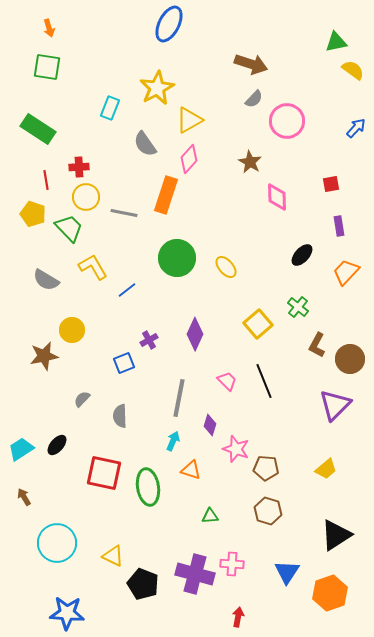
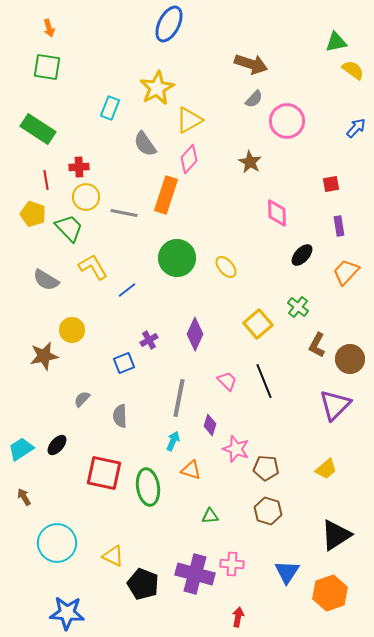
pink diamond at (277, 197): moved 16 px down
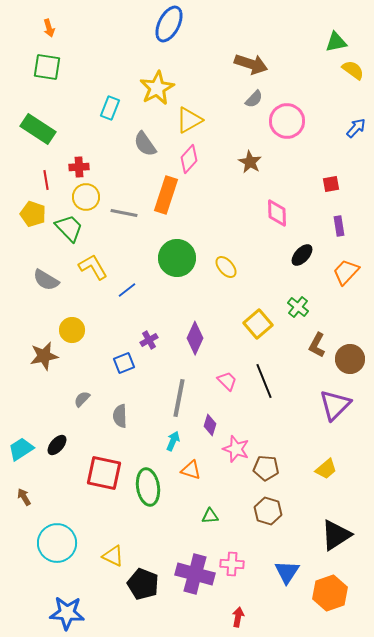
purple diamond at (195, 334): moved 4 px down
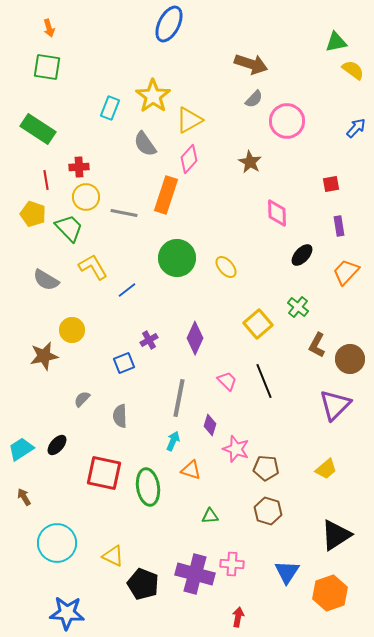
yellow star at (157, 88): moved 4 px left, 8 px down; rotated 8 degrees counterclockwise
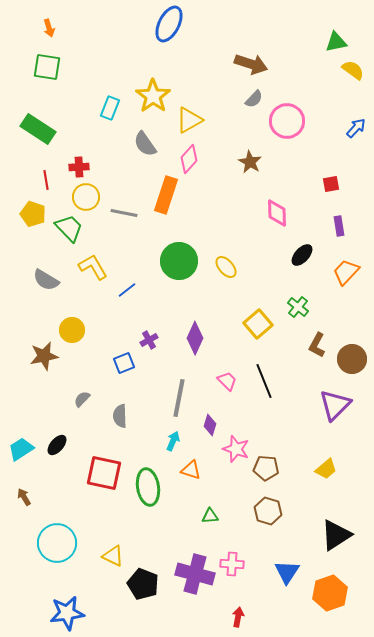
green circle at (177, 258): moved 2 px right, 3 px down
brown circle at (350, 359): moved 2 px right
blue star at (67, 613): rotated 12 degrees counterclockwise
